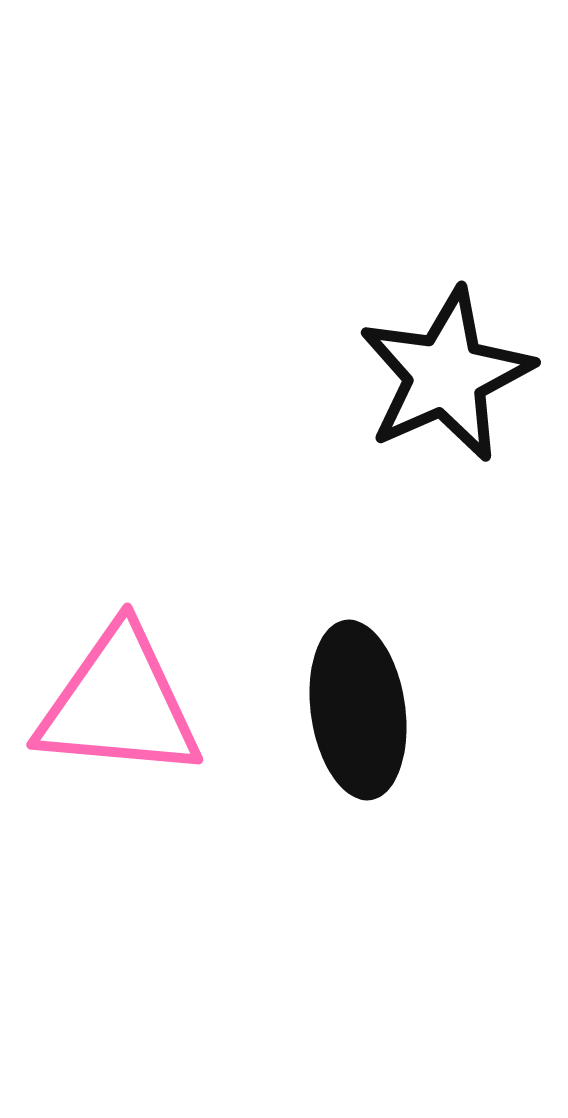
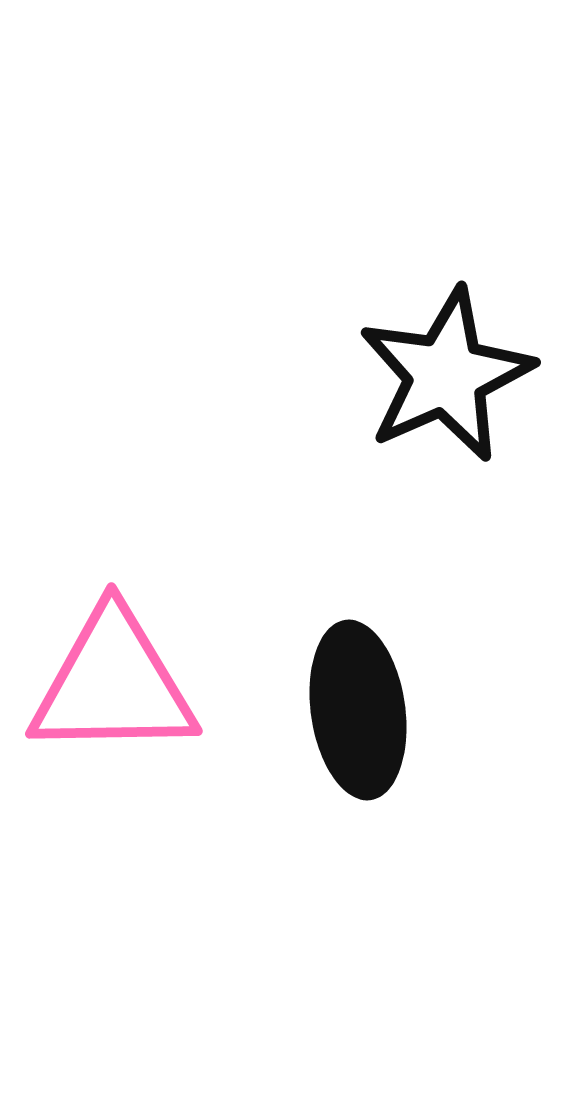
pink triangle: moved 6 px left, 20 px up; rotated 6 degrees counterclockwise
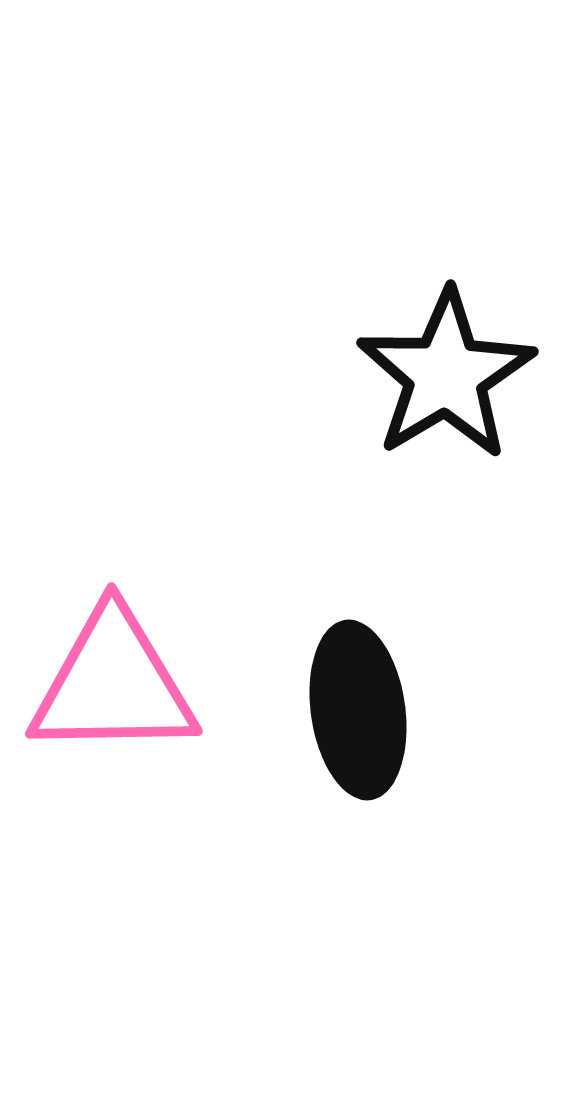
black star: rotated 7 degrees counterclockwise
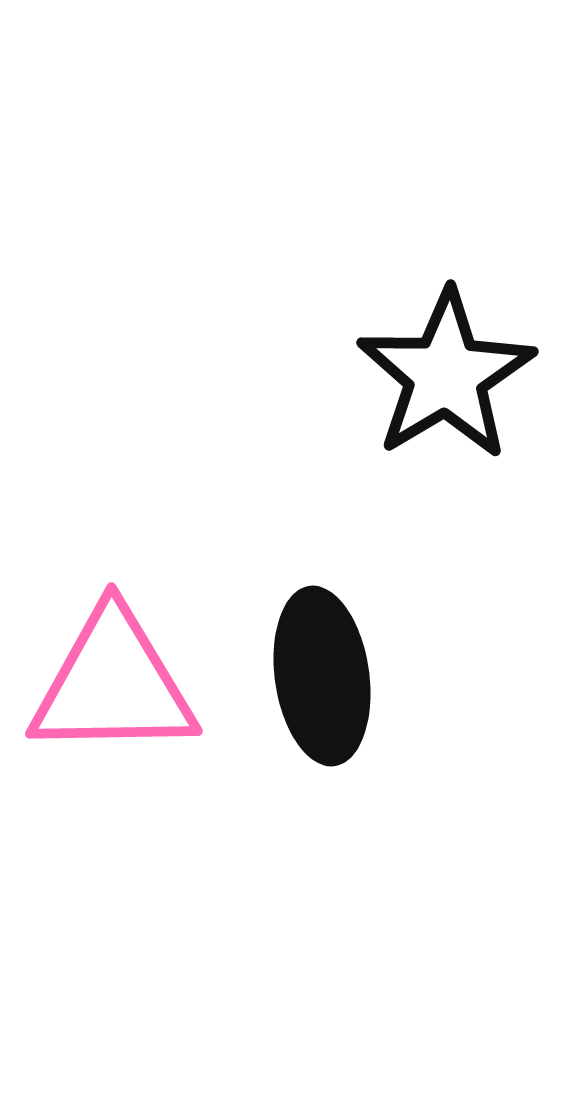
black ellipse: moved 36 px left, 34 px up
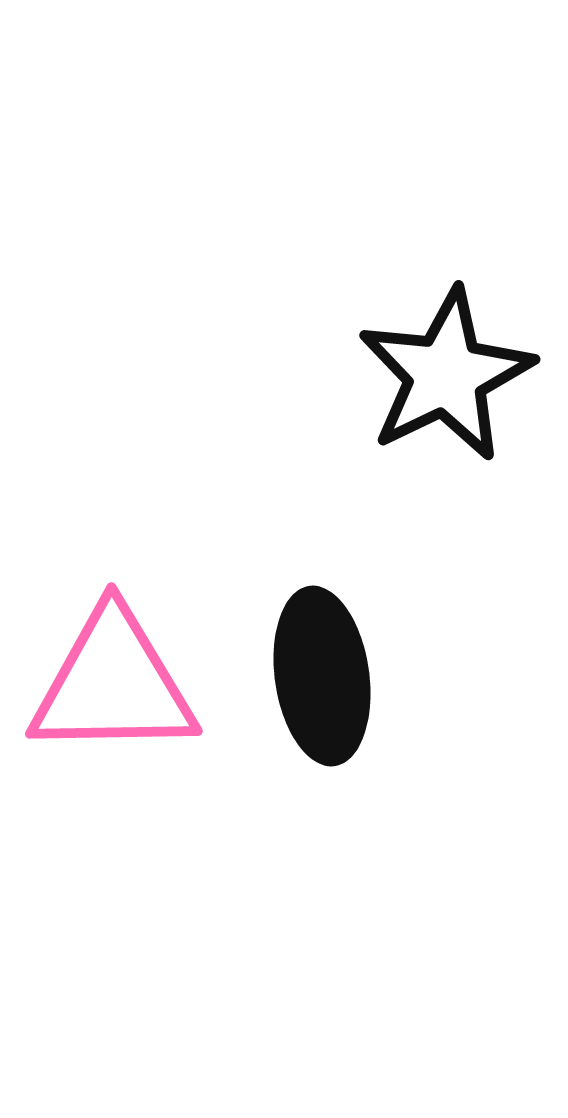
black star: rotated 5 degrees clockwise
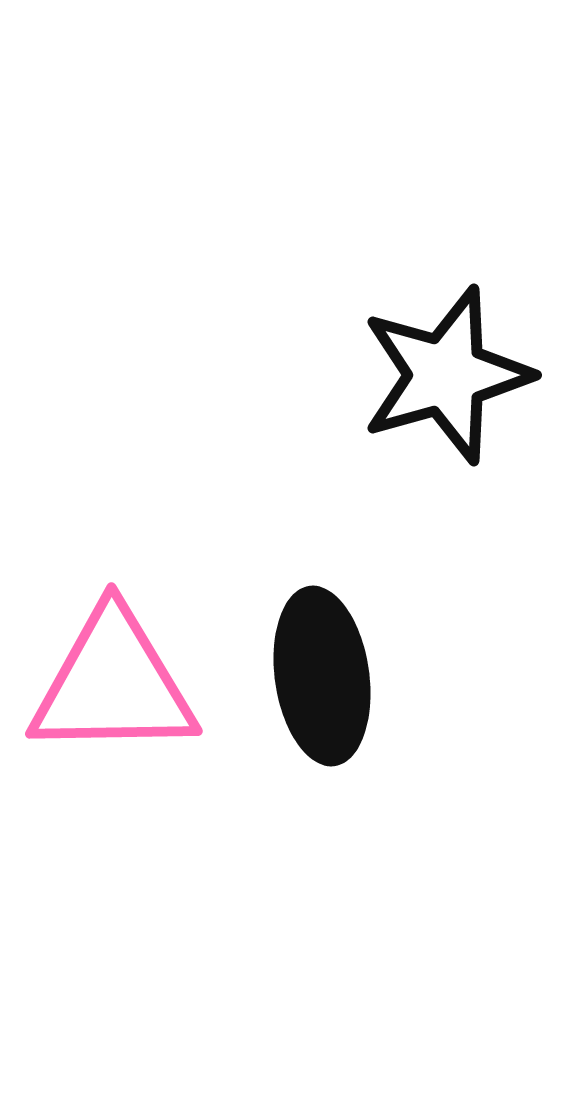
black star: rotated 10 degrees clockwise
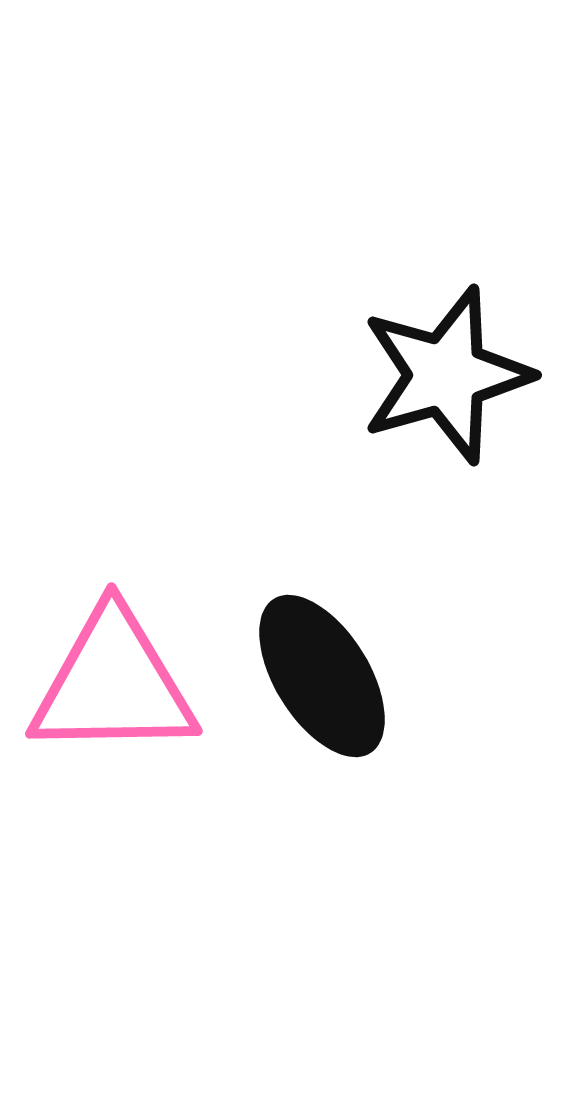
black ellipse: rotated 24 degrees counterclockwise
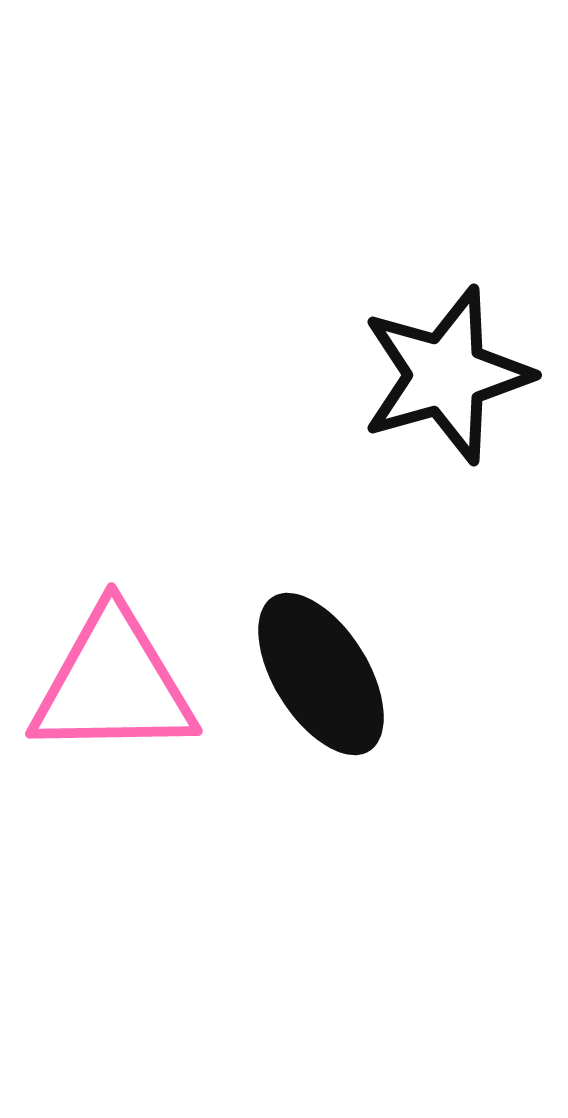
black ellipse: moved 1 px left, 2 px up
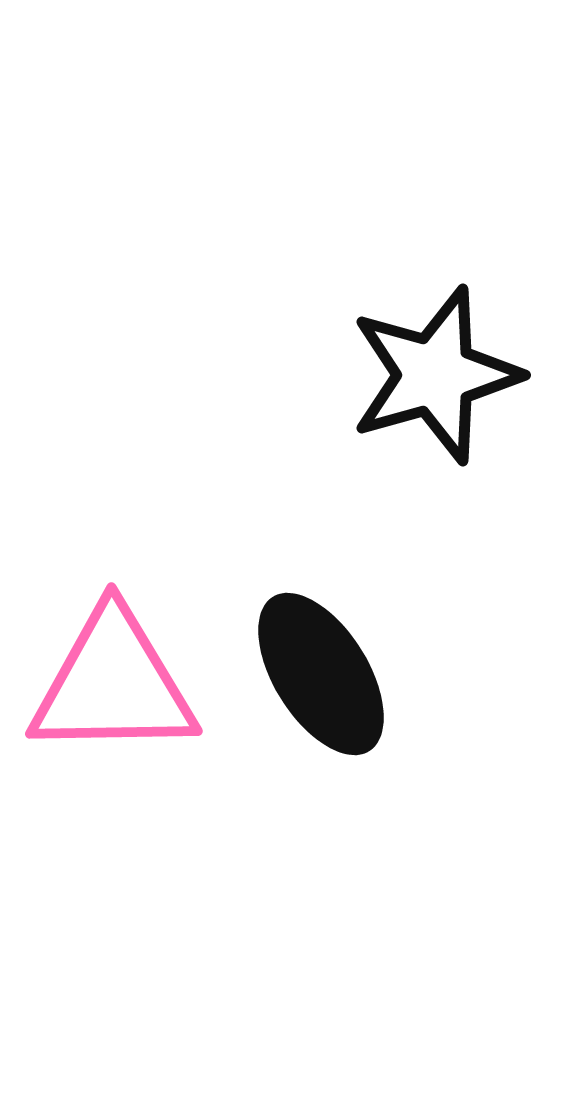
black star: moved 11 px left
